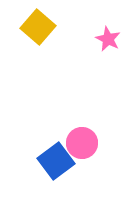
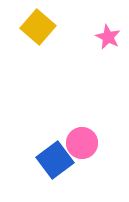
pink star: moved 2 px up
blue square: moved 1 px left, 1 px up
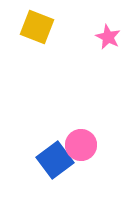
yellow square: moved 1 px left; rotated 20 degrees counterclockwise
pink circle: moved 1 px left, 2 px down
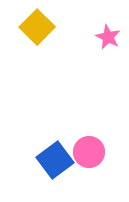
yellow square: rotated 24 degrees clockwise
pink circle: moved 8 px right, 7 px down
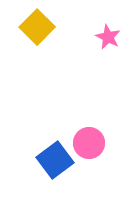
pink circle: moved 9 px up
